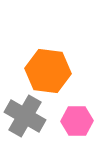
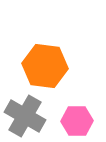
orange hexagon: moved 3 px left, 5 px up
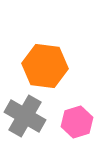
pink hexagon: moved 1 px down; rotated 16 degrees counterclockwise
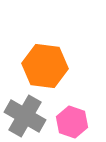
pink hexagon: moved 5 px left; rotated 24 degrees counterclockwise
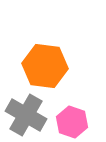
gray cross: moved 1 px right, 1 px up
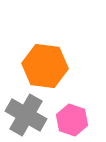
pink hexagon: moved 2 px up
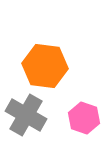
pink hexagon: moved 12 px right, 2 px up
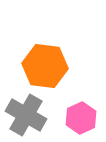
pink hexagon: moved 3 px left; rotated 16 degrees clockwise
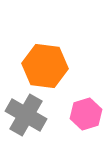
pink hexagon: moved 5 px right, 4 px up; rotated 8 degrees clockwise
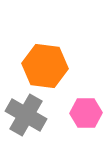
pink hexagon: moved 1 px up; rotated 16 degrees clockwise
